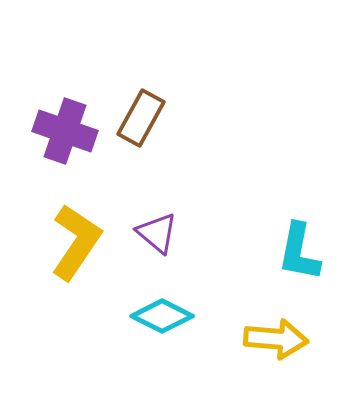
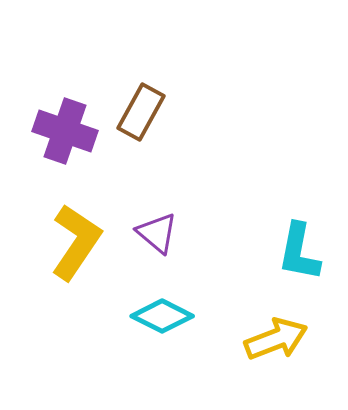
brown rectangle: moved 6 px up
yellow arrow: rotated 26 degrees counterclockwise
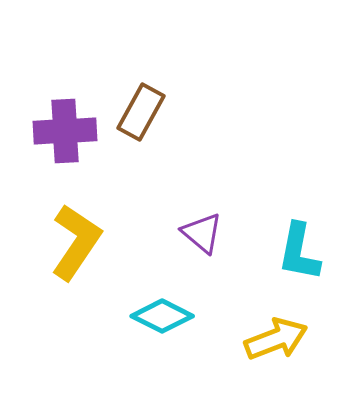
purple cross: rotated 22 degrees counterclockwise
purple triangle: moved 45 px right
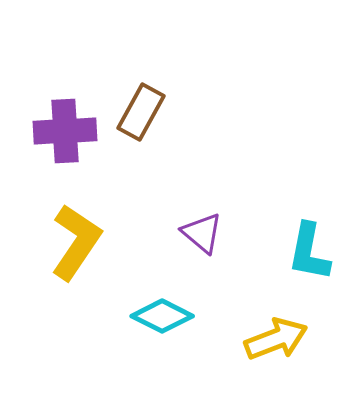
cyan L-shape: moved 10 px right
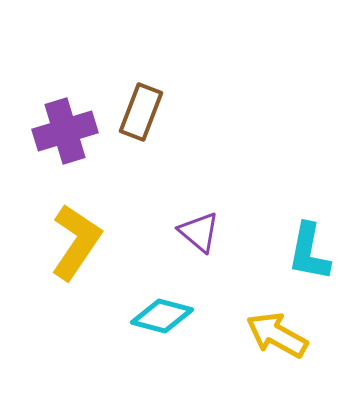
brown rectangle: rotated 8 degrees counterclockwise
purple cross: rotated 14 degrees counterclockwise
purple triangle: moved 3 px left, 1 px up
cyan diamond: rotated 12 degrees counterclockwise
yellow arrow: moved 1 px right, 4 px up; rotated 130 degrees counterclockwise
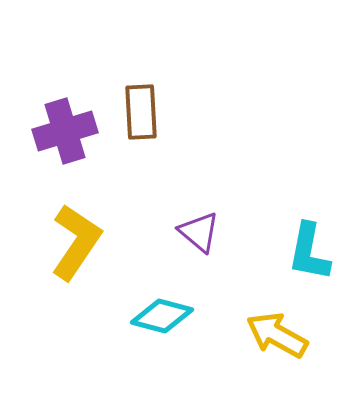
brown rectangle: rotated 24 degrees counterclockwise
